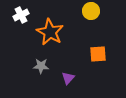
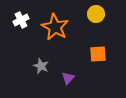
yellow circle: moved 5 px right, 3 px down
white cross: moved 5 px down
orange star: moved 5 px right, 5 px up
gray star: rotated 21 degrees clockwise
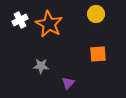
white cross: moved 1 px left
orange star: moved 6 px left, 3 px up
gray star: rotated 21 degrees counterclockwise
purple triangle: moved 5 px down
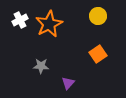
yellow circle: moved 2 px right, 2 px down
orange star: rotated 16 degrees clockwise
orange square: rotated 30 degrees counterclockwise
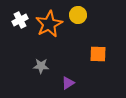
yellow circle: moved 20 px left, 1 px up
orange square: rotated 36 degrees clockwise
purple triangle: rotated 16 degrees clockwise
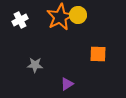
orange star: moved 11 px right, 7 px up
gray star: moved 6 px left, 1 px up
purple triangle: moved 1 px left, 1 px down
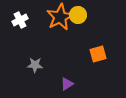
orange square: rotated 18 degrees counterclockwise
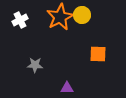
yellow circle: moved 4 px right
orange square: rotated 18 degrees clockwise
purple triangle: moved 4 px down; rotated 32 degrees clockwise
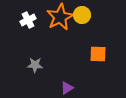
white cross: moved 8 px right
purple triangle: rotated 32 degrees counterclockwise
